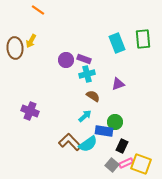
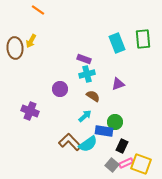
purple circle: moved 6 px left, 29 px down
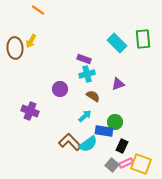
cyan rectangle: rotated 24 degrees counterclockwise
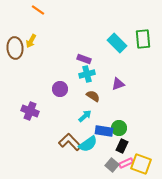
green circle: moved 4 px right, 6 px down
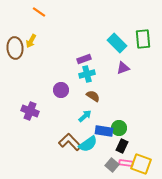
orange line: moved 1 px right, 2 px down
purple rectangle: rotated 40 degrees counterclockwise
purple triangle: moved 5 px right, 16 px up
purple circle: moved 1 px right, 1 px down
pink rectangle: rotated 32 degrees clockwise
